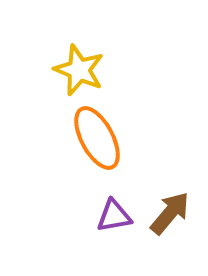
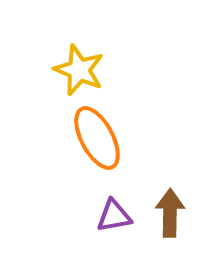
brown arrow: rotated 39 degrees counterclockwise
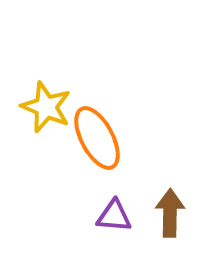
yellow star: moved 33 px left, 37 px down
purple triangle: rotated 15 degrees clockwise
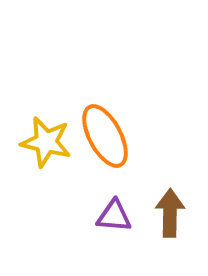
yellow star: moved 35 px down; rotated 9 degrees counterclockwise
orange ellipse: moved 8 px right, 2 px up
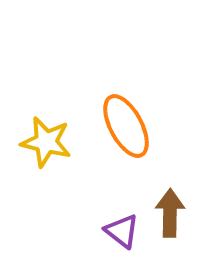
orange ellipse: moved 21 px right, 10 px up
purple triangle: moved 8 px right, 15 px down; rotated 33 degrees clockwise
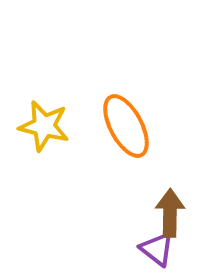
yellow star: moved 2 px left, 16 px up
purple triangle: moved 35 px right, 18 px down
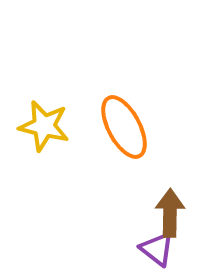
orange ellipse: moved 2 px left, 1 px down
